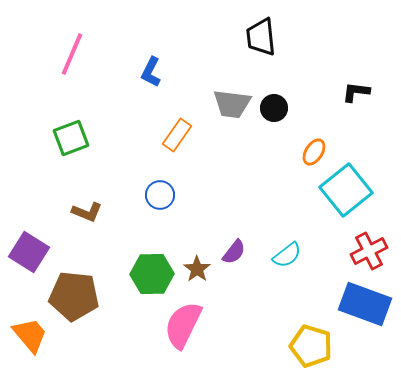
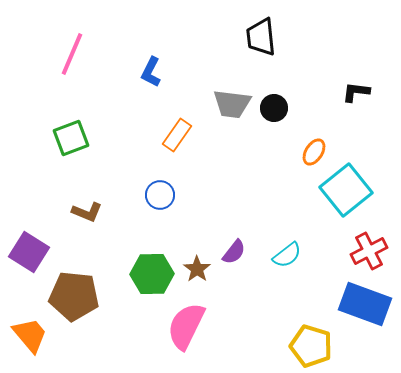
pink semicircle: moved 3 px right, 1 px down
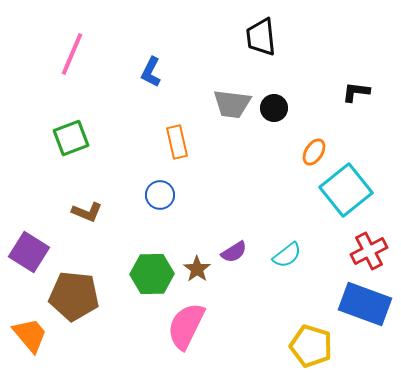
orange rectangle: moved 7 px down; rotated 48 degrees counterclockwise
purple semicircle: rotated 20 degrees clockwise
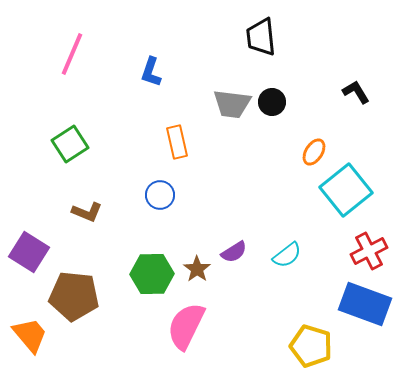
blue L-shape: rotated 8 degrees counterclockwise
black L-shape: rotated 52 degrees clockwise
black circle: moved 2 px left, 6 px up
green square: moved 1 px left, 6 px down; rotated 12 degrees counterclockwise
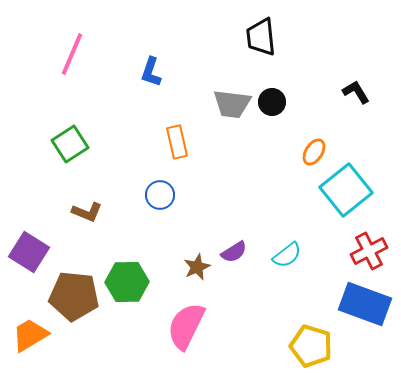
brown star: moved 2 px up; rotated 12 degrees clockwise
green hexagon: moved 25 px left, 8 px down
orange trapezoid: rotated 81 degrees counterclockwise
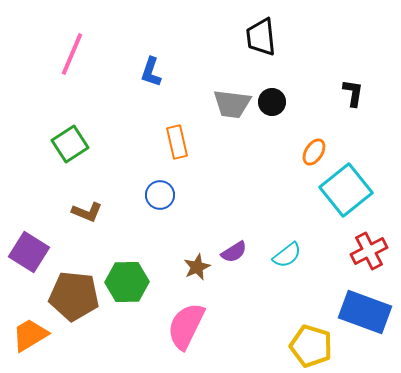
black L-shape: moved 3 px left, 1 px down; rotated 40 degrees clockwise
blue rectangle: moved 8 px down
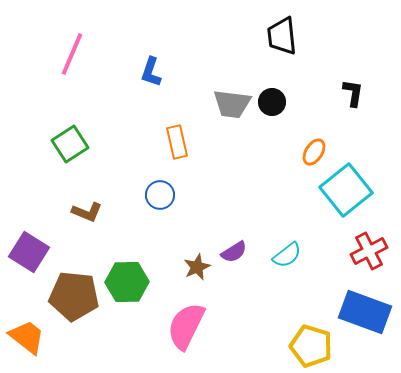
black trapezoid: moved 21 px right, 1 px up
orange trapezoid: moved 3 px left, 2 px down; rotated 69 degrees clockwise
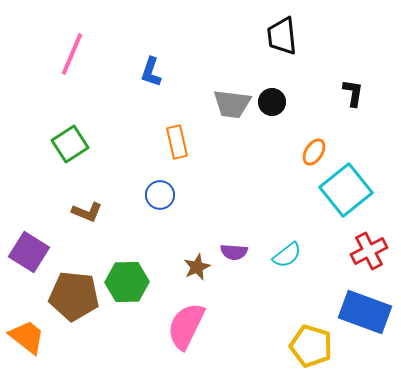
purple semicircle: rotated 36 degrees clockwise
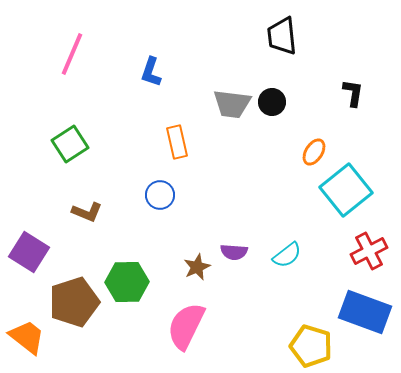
brown pentagon: moved 6 px down; rotated 24 degrees counterclockwise
